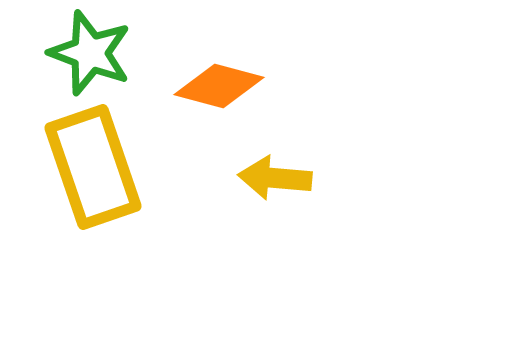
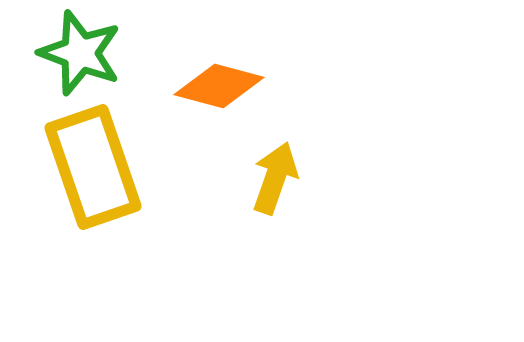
green star: moved 10 px left
yellow arrow: rotated 104 degrees clockwise
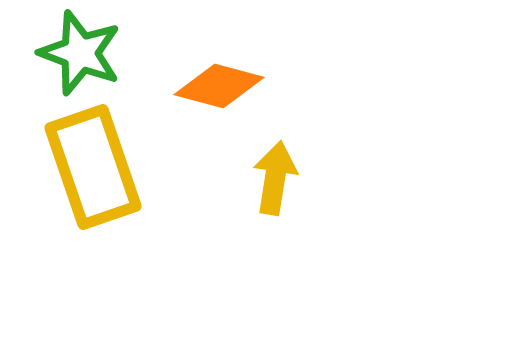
yellow arrow: rotated 10 degrees counterclockwise
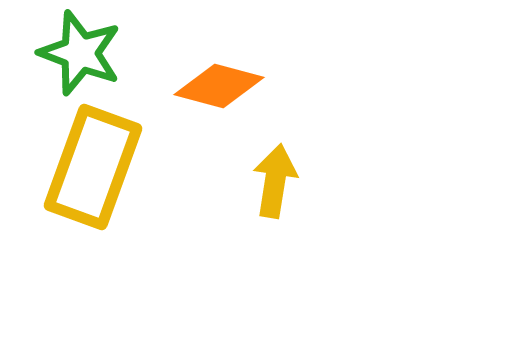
yellow rectangle: rotated 39 degrees clockwise
yellow arrow: moved 3 px down
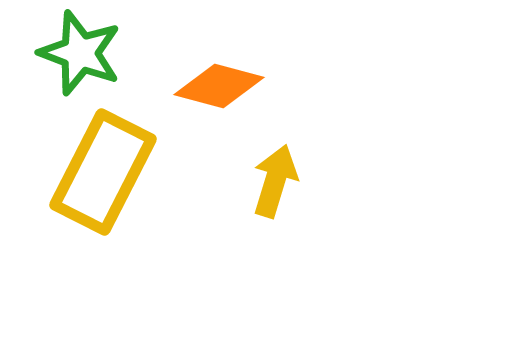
yellow rectangle: moved 10 px right, 5 px down; rotated 7 degrees clockwise
yellow arrow: rotated 8 degrees clockwise
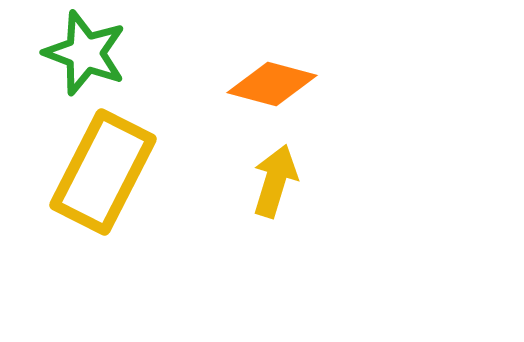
green star: moved 5 px right
orange diamond: moved 53 px right, 2 px up
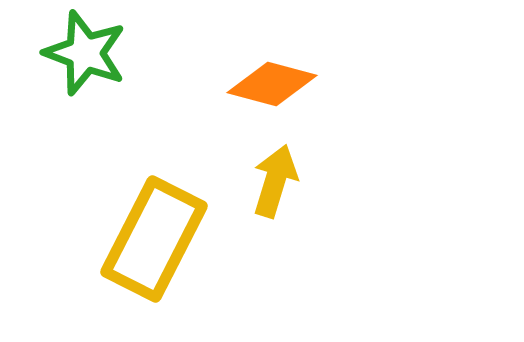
yellow rectangle: moved 51 px right, 67 px down
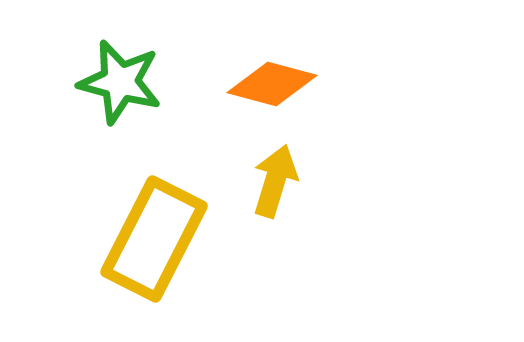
green star: moved 35 px right, 29 px down; rotated 6 degrees counterclockwise
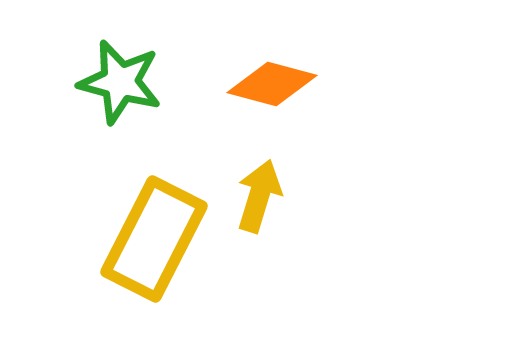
yellow arrow: moved 16 px left, 15 px down
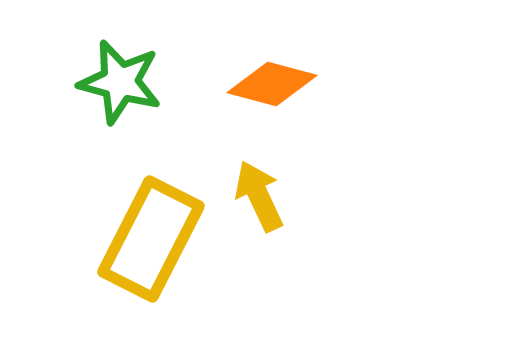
yellow arrow: rotated 42 degrees counterclockwise
yellow rectangle: moved 3 px left
